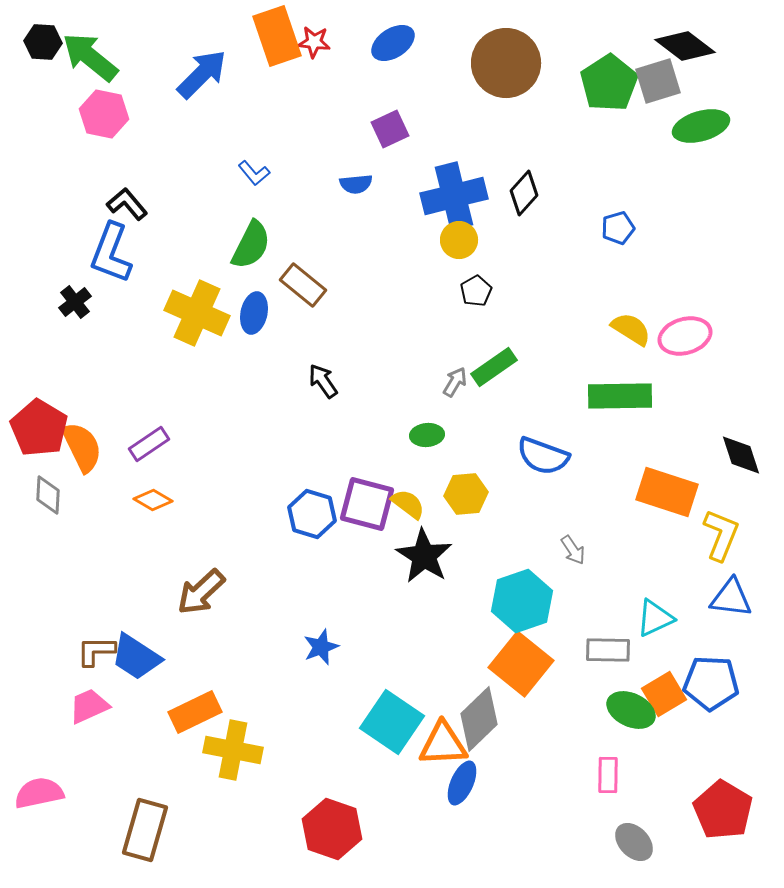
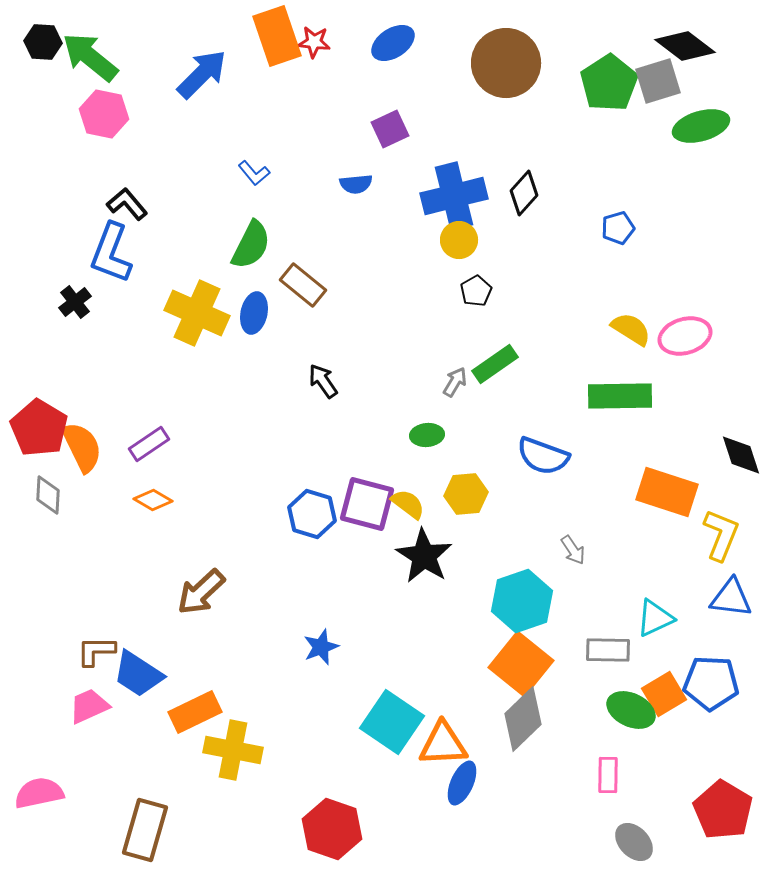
green rectangle at (494, 367): moved 1 px right, 3 px up
blue trapezoid at (136, 657): moved 2 px right, 17 px down
gray diamond at (479, 719): moved 44 px right
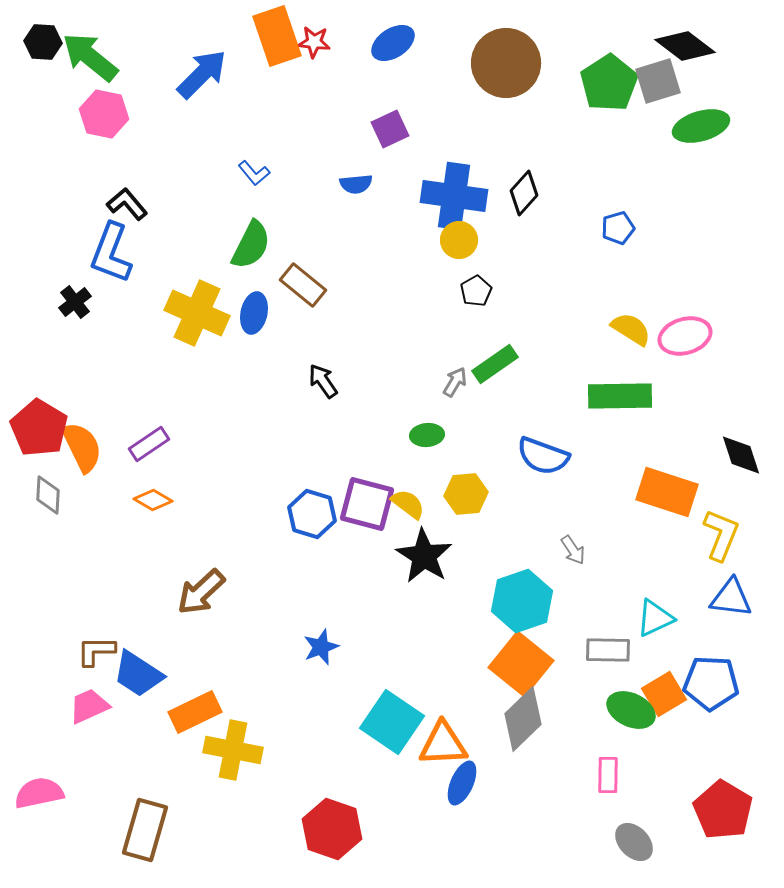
blue cross at (454, 196): rotated 22 degrees clockwise
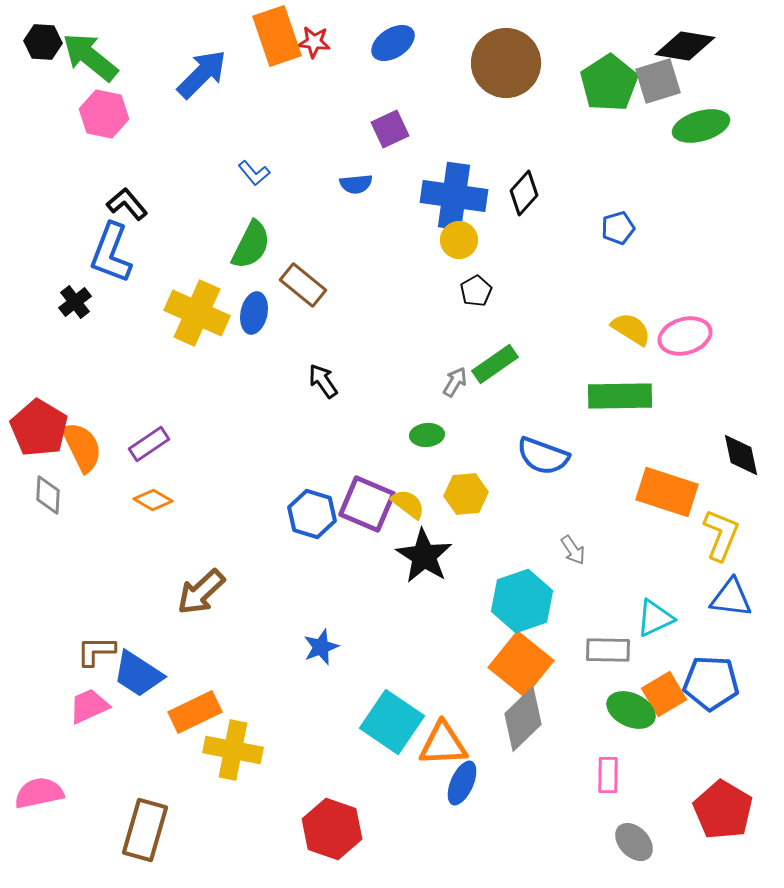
black diamond at (685, 46): rotated 28 degrees counterclockwise
black diamond at (741, 455): rotated 6 degrees clockwise
purple square at (367, 504): rotated 8 degrees clockwise
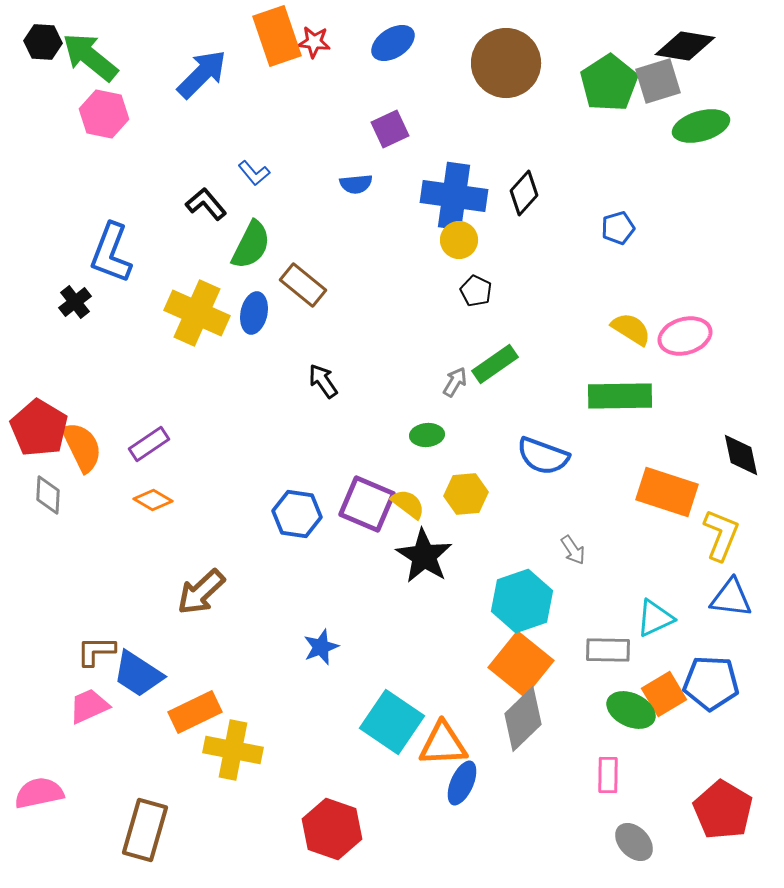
black L-shape at (127, 204): moved 79 px right
black pentagon at (476, 291): rotated 16 degrees counterclockwise
blue hexagon at (312, 514): moved 15 px left; rotated 9 degrees counterclockwise
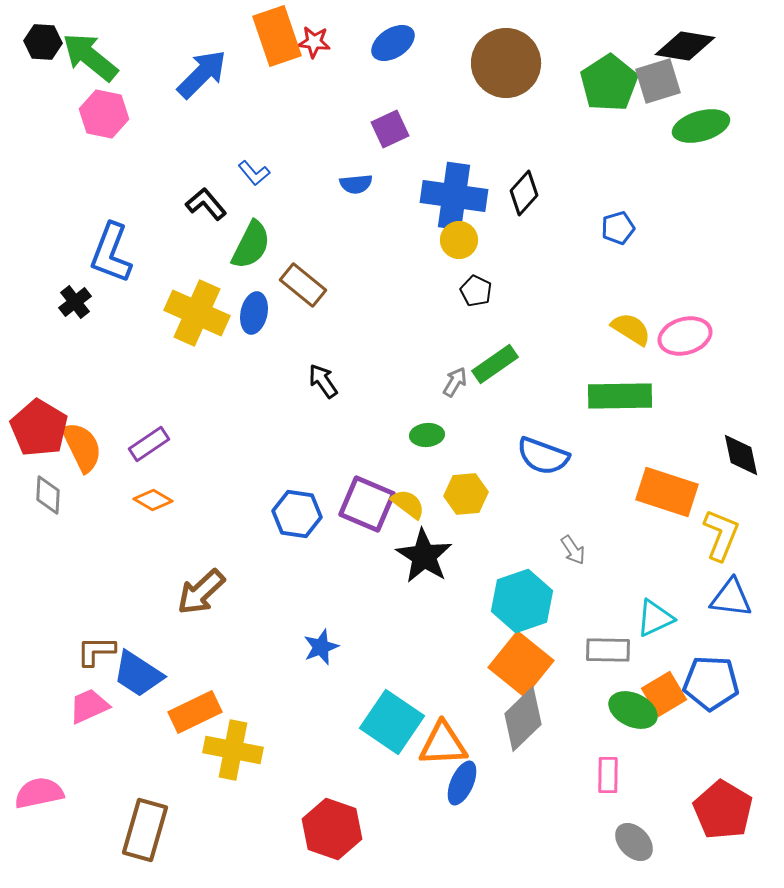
green ellipse at (631, 710): moved 2 px right
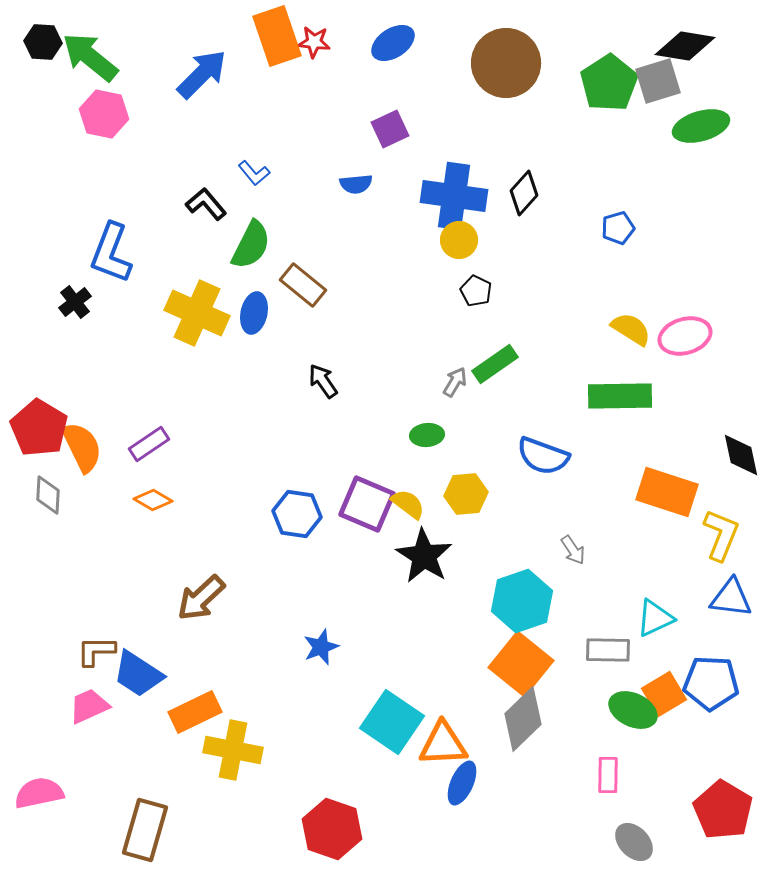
brown arrow at (201, 592): moved 6 px down
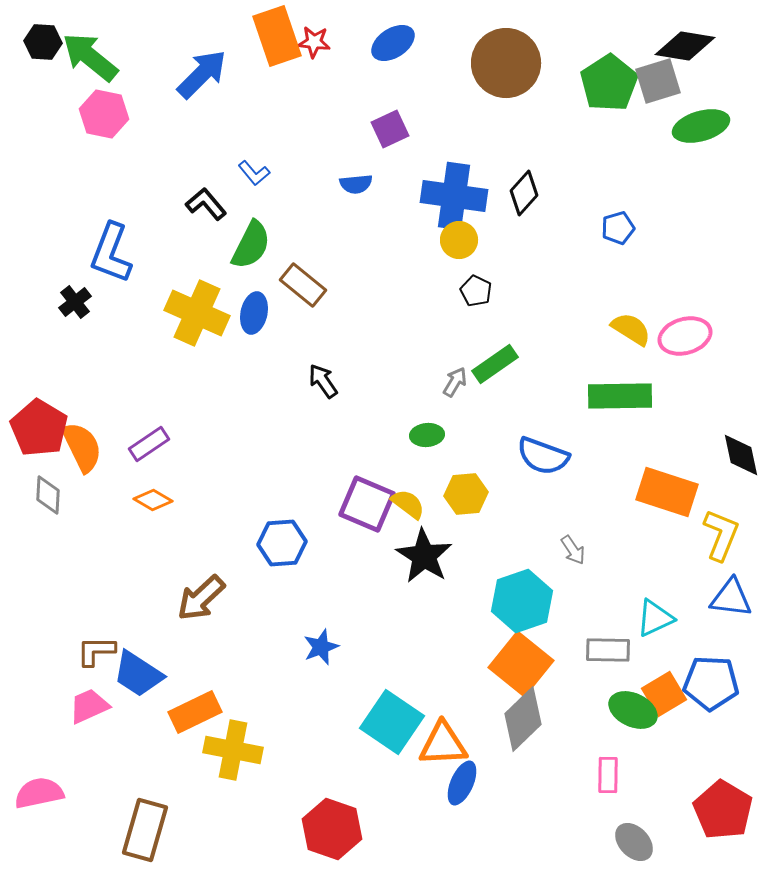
blue hexagon at (297, 514): moved 15 px left, 29 px down; rotated 12 degrees counterclockwise
